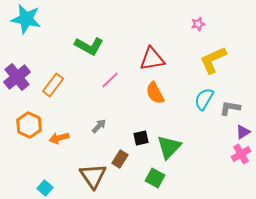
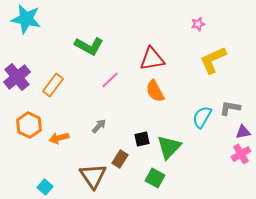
orange semicircle: moved 2 px up
cyan semicircle: moved 2 px left, 18 px down
purple triangle: rotated 21 degrees clockwise
black square: moved 1 px right, 1 px down
cyan square: moved 1 px up
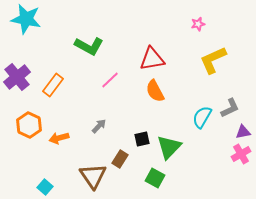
gray L-shape: rotated 145 degrees clockwise
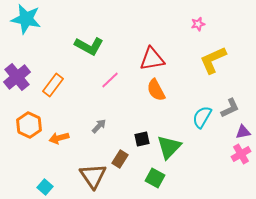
orange semicircle: moved 1 px right, 1 px up
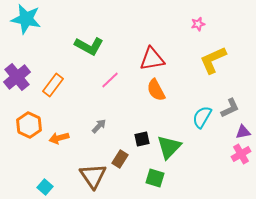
green square: rotated 12 degrees counterclockwise
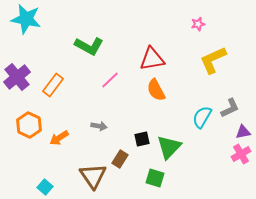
gray arrow: rotated 56 degrees clockwise
orange arrow: rotated 18 degrees counterclockwise
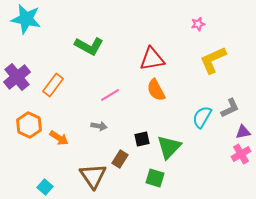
pink line: moved 15 px down; rotated 12 degrees clockwise
orange arrow: rotated 114 degrees counterclockwise
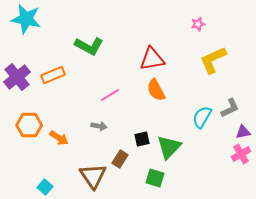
orange rectangle: moved 10 px up; rotated 30 degrees clockwise
orange hexagon: rotated 25 degrees counterclockwise
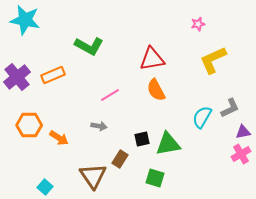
cyan star: moved 1 px left, 1 px down
green triangle: moved 1 px left, 3 px up; rotated 36 degrees clockwise
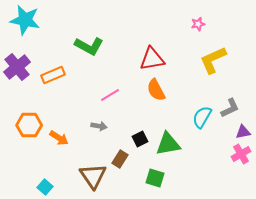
purple cross: moved 10 px up
black square: moved 2 px left; rotated 14 degrees counterclockwise
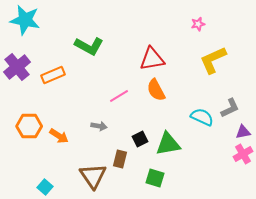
pink line: moved 9 px right, 1 px down
cyan semicircle: rotated 85 degrees clockwise
orange hexagon: moved 1 px down
orange arrow: moved 2 px up
pink cross: moved 2 px right
brown rectangle: rotated 18 degrees counterclockwise
